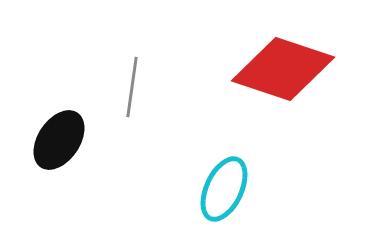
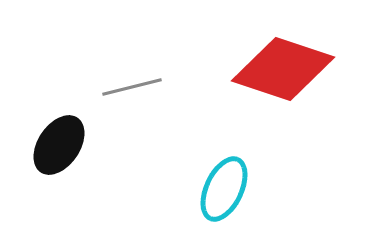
gray line: rotated 68 degrees clockwise
black ellipse: moved 5 px down
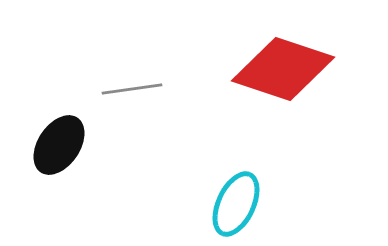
gray line: moved 2 px down; rotated 6 degrees clockwise
cyan ellipse: moved 12 px right, 15 px down
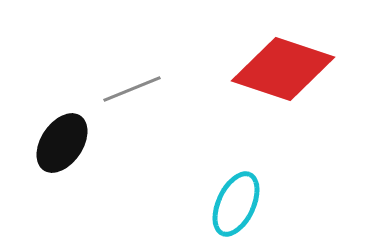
gray line: rotated 14 degrees counterclockwise
black ellipse: moved 3 px right, 2 px up
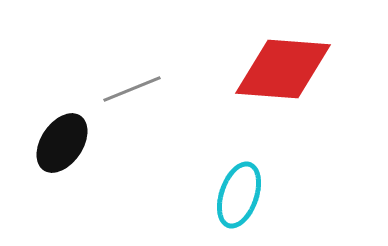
red diamond: rotated 14 degrees counterclockwise
cyan ellipse: moved 3 px right, 9 px up; rotated 6 degrees counterclockwise
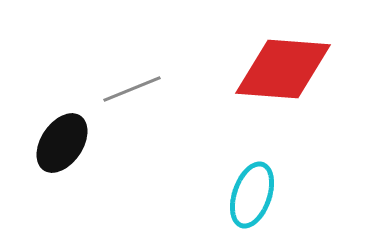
cyan ellipse: moved 13 px right
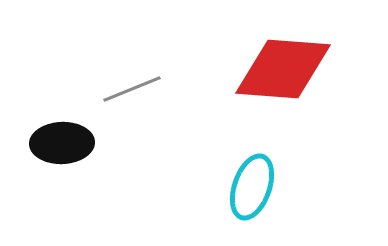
black ellipse: rotated 54 degrees clockwise
cyan ellipse: moved 8 px up
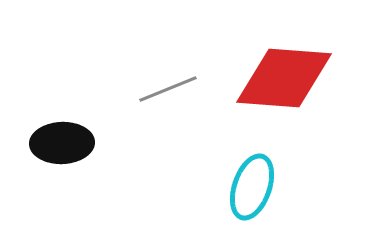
red diamond: moved 1 px right, 9 px down
gray line: moved 36 px right
